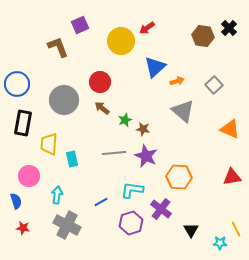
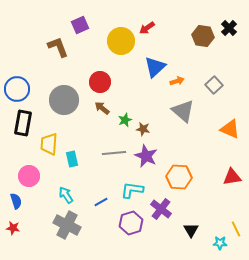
blue circle: moved 5 px down
cyan arrow: moved 9 px right; rotated 42 degrees counterclockwise
red star: moved 10 px left
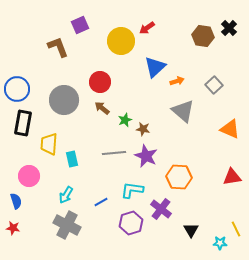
cyan arrow: rotated 114 degrees counterclockwise
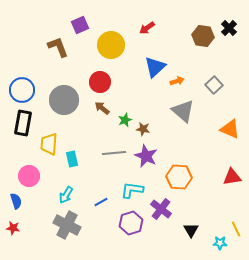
yellow circle: moved 10 px left, 4 px down
blue circle: moved 5 px right, 1 px down
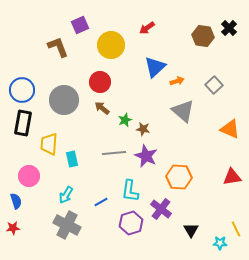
cyan L-shape: moved 2 px left, 1 px down; rotated 90 degrees counterclockwise
red star: rotated 16 degrees counterclockwise
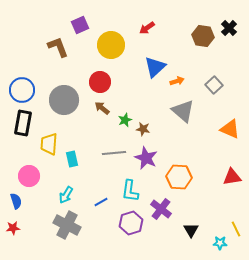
purple star: moved 2 px down
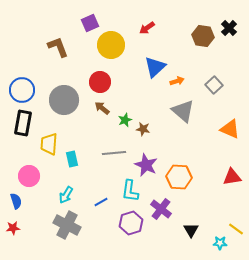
purple square: moved 10 px right, 2 px up
purple star: moved 7 px down
yellow line: rotated 28 degrees counterclockwise
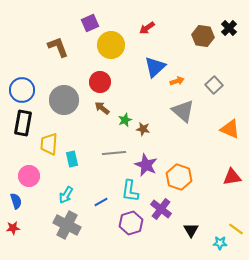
orange hexagon: rotated 15 degrees clockwise
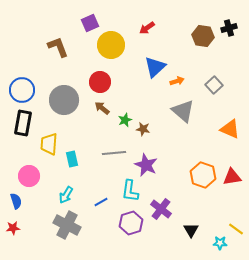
black cross: rotated 28 degrees clockwise
orange hexagon: moved 24 px right, 2 px up
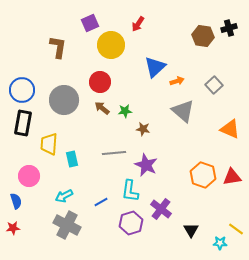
red arrow: moved 9 px left, 4 px up; rotated 21 degrees counterclockwise
brown L-shape: rotated 30 degrees clockwise
green star: moved 9 px up; rotated 16 degrees clockwise
cyan arrow: moved 2 px left, 1 px down; rotated 30 degrees clockwise
